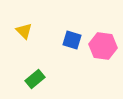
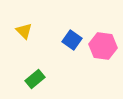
blue square: rotated 18 degrees clockwise
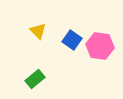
yellow triangle: moved 14 px right
pink hexagon: moved 3 px left
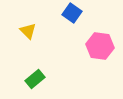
yellow triangle: moved 10 px left
blue square: moved 27 px up
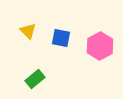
blue square: moved 11 px left, 25 px down; rotated 24 degrees counterclockwise
pink hexagon: rotated 24 degrees clockwise
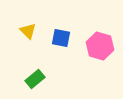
pink hexagon: rotated 16 degrees counterclockwise
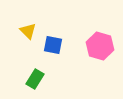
blue square: moved 8 px left, 7 px down
green rectangle: rotated 18 degrees counterclockwise
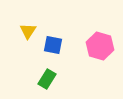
yellow triangle: rotated 18 degrees clockwise
green rectangle: moved 12 px right
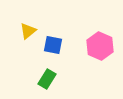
yellow triangle: rotated 18 degrees clockwise
pink hexagon: rotated 8 degrees clockwise
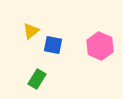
yellow triangle: moved 3 px right
green rectangle: moved 10 px left
